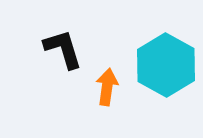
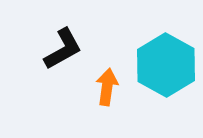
black L-shape: rotated 78 degrees clockwise
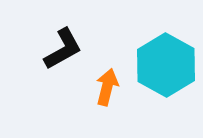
orange arrow: rotated 6 degrees clockwise
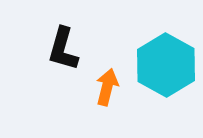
black L-shape: rotated 135 degrees clockwise
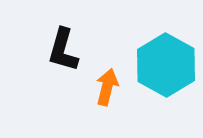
black L-shape: moved 1 px down
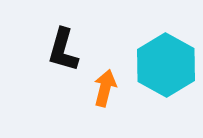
orange arrow: moved 2 px left, 1 px down
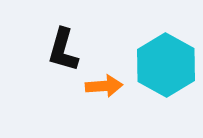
orange arrow: moved 1 px left, 2 px up; rotated 72 degrees clockwise
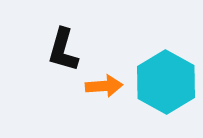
cyan hexagon: moved 17 px down
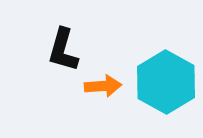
orange arrow: moved 1 px left
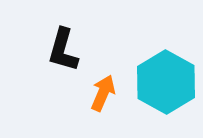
orange arrow: moved 7 px down; rotated 63 degrees counterclockwise
